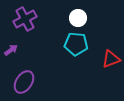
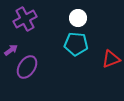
purple ellipse: moved 3 px right, 15 px up
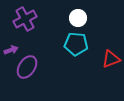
purple arrow: rotated 16 degrees clockwise
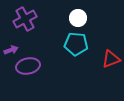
purple ellipse: moved 1 px right, 1 px up; rotated 45 degrees clockwise
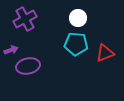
red triangle: moved 6 px left, 6 px up
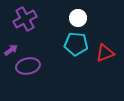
purple arrow: rotated 16 degrees counterclockwise
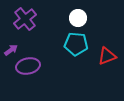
purple cross: rotated 10 degrees counterclockwise
red triangle: moved 2 px right, 3 px down
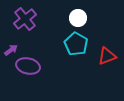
cyan pentagon: rotated 25 degrees clockwise
purple ellipse: rotated 25 degrees clockwise
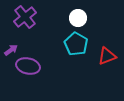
purple cross: moved 2 px up
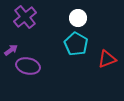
red triangle: moved 3 px down
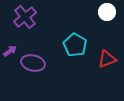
white circle: moved 29 px right, 6 px up
cyan pentagon: moved 1 px left, 1 px down
purple arrow: moved 1 px left, 1 px down
purple ellipse: moved 5 px right, 3 px up
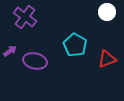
purple cross: rotated 15 degrees counterclockwise
purple ellipse: moved 2 px right, 2 px up
